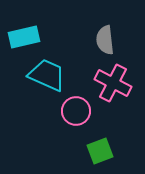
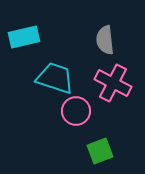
cyan trapezoid: moved 8 px right, 3 px down; rotated 6 degrees counterclockwise
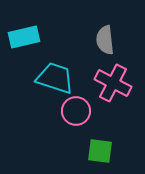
green square: rotated 28 degrees clockwise
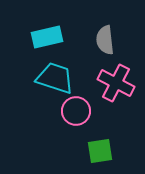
cyan rectangle: moved 23 px right
pink cross: moved 3 px right
green square: rotated 16 degrees counterclockwise
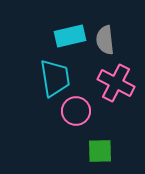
cyan rectangle: moved 23 px right, 1 px up
cyan trapezoid: rotated 63 degrees clockwise
green square: rotated 8 degrees clockwise
